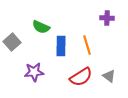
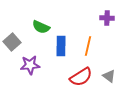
orange line: moved 1 px right, 1 px down; rotated 30 degrees clockwise
purple star: moved 4 px left, 7 px up
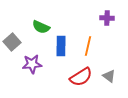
purple star: moved 2 px right, 1 px up
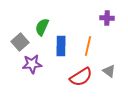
green semicircle: moved 1 px right; rotated 90 degrees clockwise
gray square: moved 8 px right
gray triangle: moved 5 px up
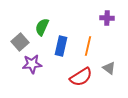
blue rectangle: rotated 12 degrees clockwise
gray triangle: moved 3 px up
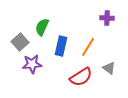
orange line: moved 1 px down; rotated 18 degrees clockwise
